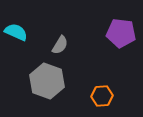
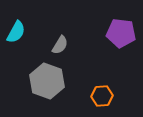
cyan semicircle: rotated 95 degrees clockwise
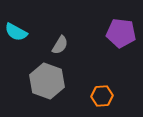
cyan semicircle: rotated 90 degrees clockwise
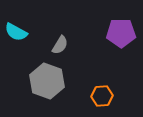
purple pentagon: rotated 8 degrees counterclockwise
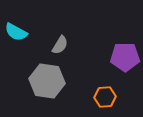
purple pentagon: moved 4 px right, 24 px down
gray hexagon: rotated 12 degrees counterclockwise
orange hexagon: moved 3 px right, 1 px down
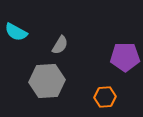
gray hexagon: rotated 12 degrees counterclockwise
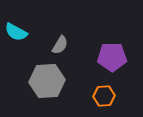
purple pentagon: moved 13 px left
orange hexagon: moved 1 px left, 1 px up
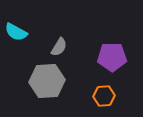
gray semicircle: moved 1 px left, 2 px down
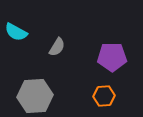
gray semicircle: moved 2 px left
gray hexagon: moved 12 px left, 15 px down
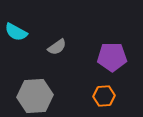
gray semicircle: rotated 24 degrees clockwise
